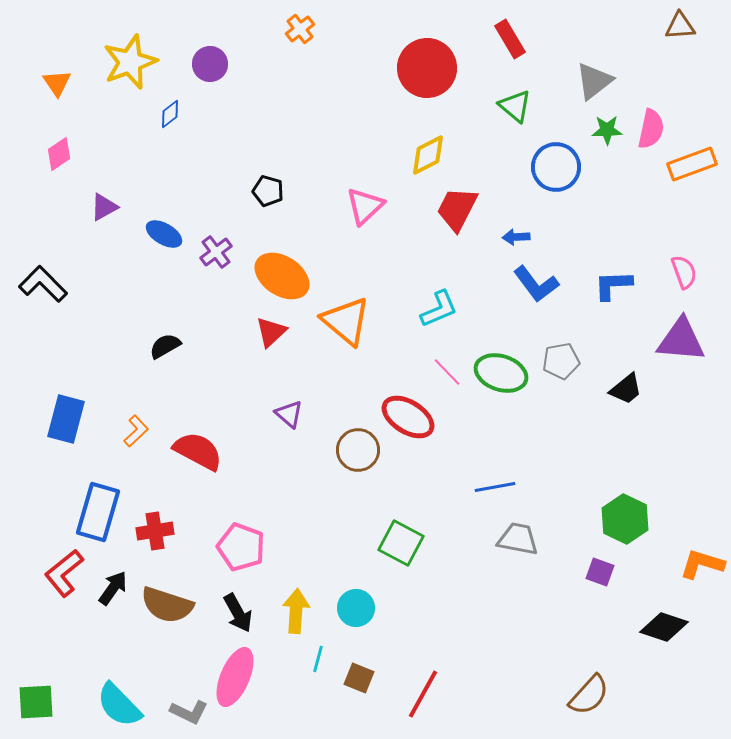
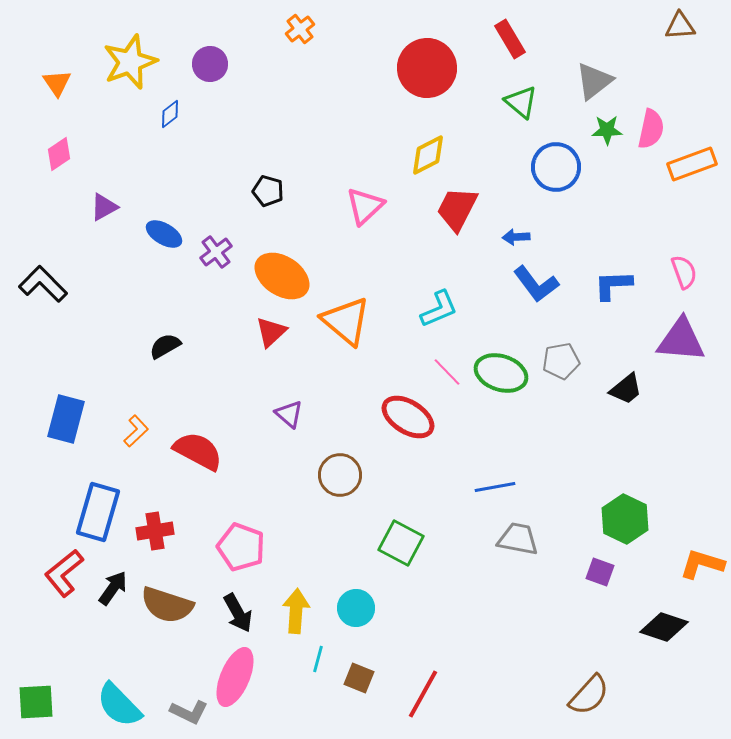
green triangle at (515, 106): moved 6 px right, 4 px up
brown circle at (358, 450): moved 18 px left, 25 px down
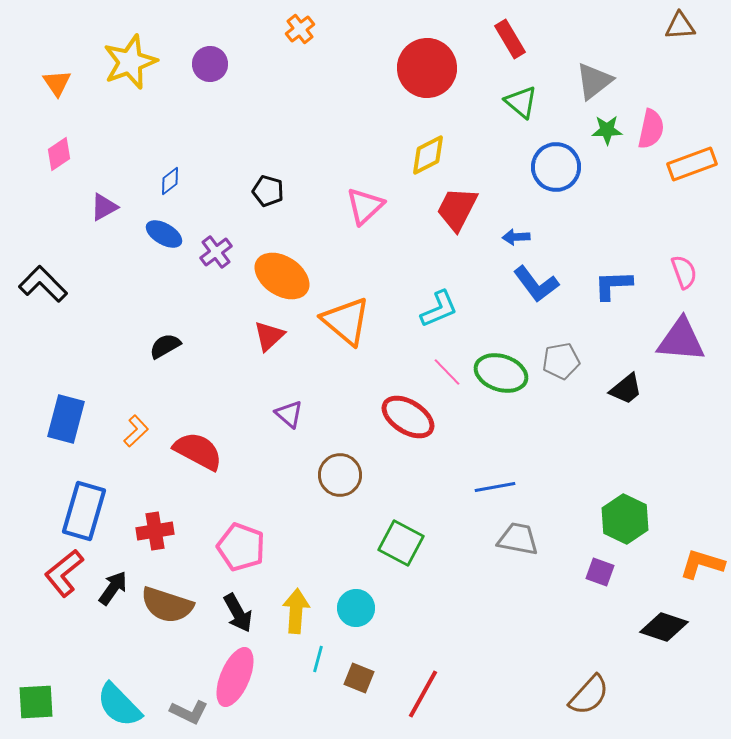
blue diamond at (170, 114): moved 67 px down
red triangle at (271, 332): moved 2 px left, 4 px down
blue rectangle at (98, 512): moved 14 px left, 1 px up
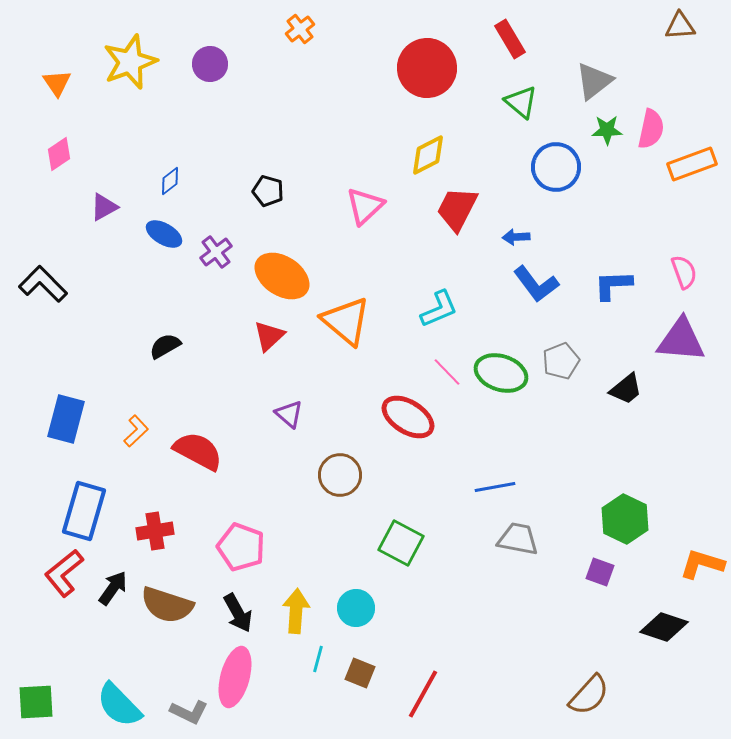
gray pentagon at (561, 361): rotated 12 degrees counterclockwise
pink ellipse at (235, 677): rotated 8 degrees counterclockwise
brown square at (359, 678): moved 1 px right, 5 px up
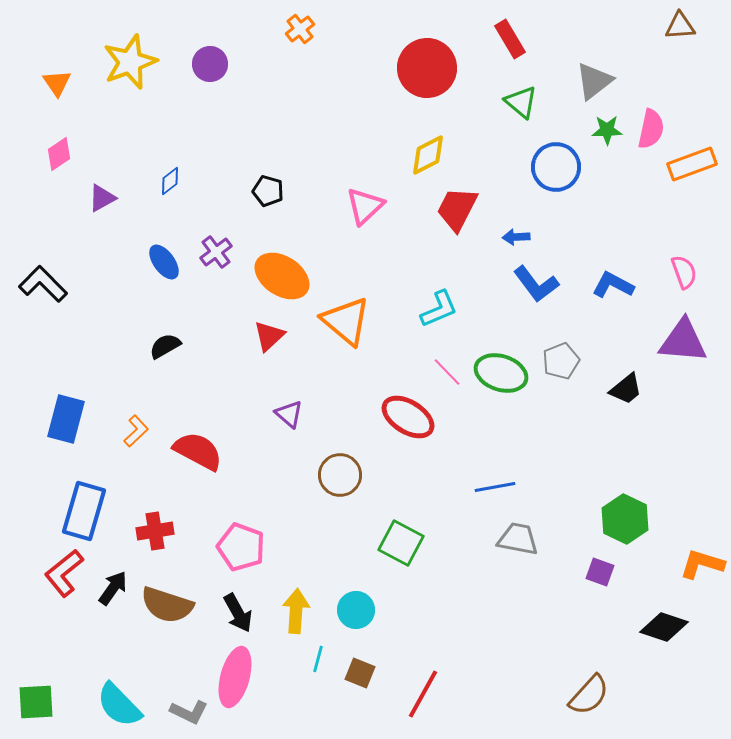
purple triangle at (104, 207): moved 2 px left, 9 px up
blue ellipse at (164, 234): moved 28 px down; rotated 24 degrees clockwise
blue L-shape at (613, 285): rotated 30 degrees clockwise
purple triangle at (681, 340): moved 2 px right, 1 px down
cyan circle at (356, 608): moved 2 px down
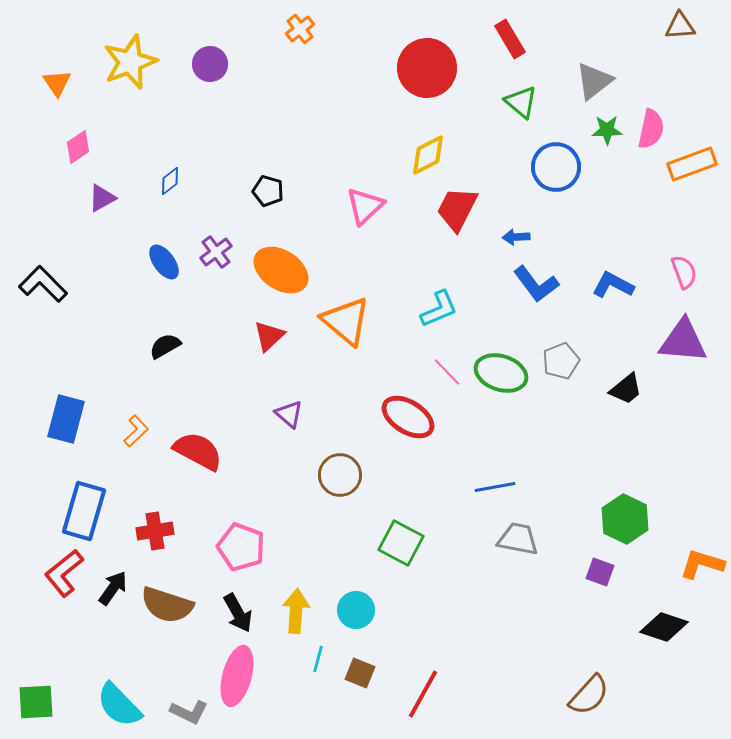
pink diamond at (59, 154): moved 19 px right, 7 px up
orange ellipse at (282, 276): moved 1 px left, 6 px up
pink ellipse at (235, 677): moved 2 px right, 1 px up
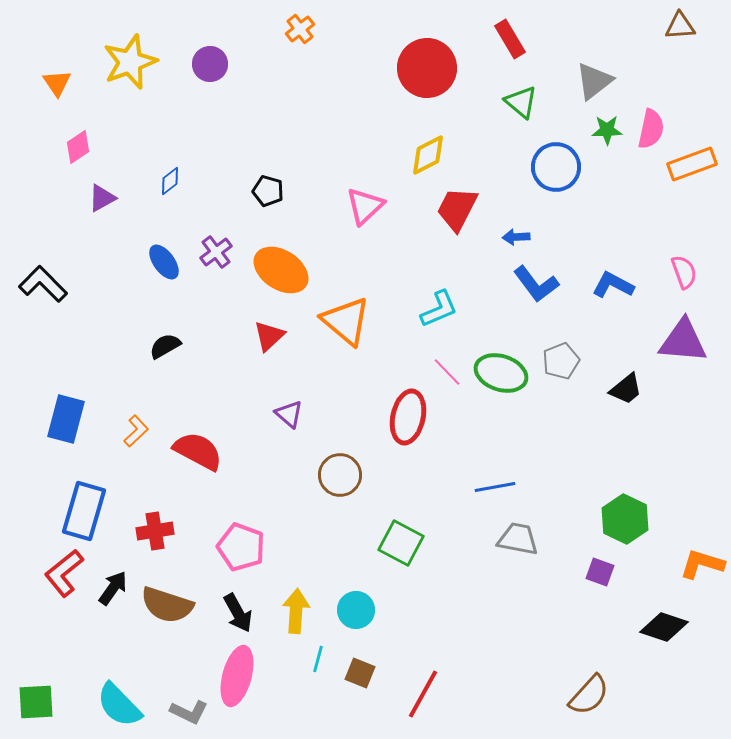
red ellipse at (408, 417): rotated 70 degrees clockwise
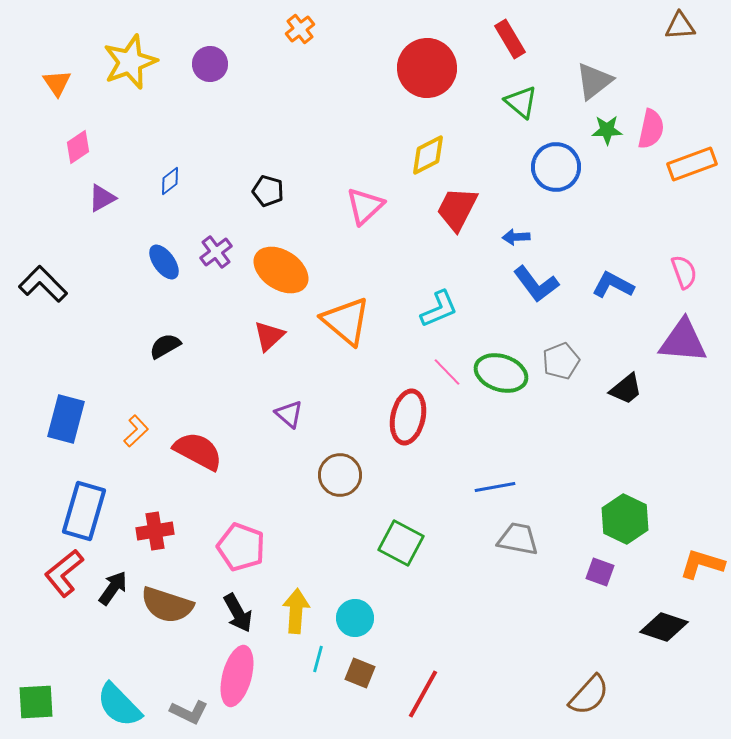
cyan circle at (356, 610): moved 1 px left, 8 px down
